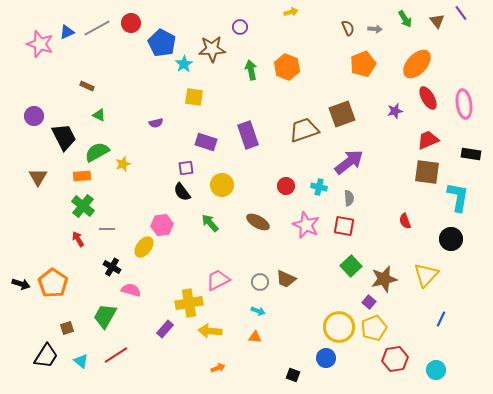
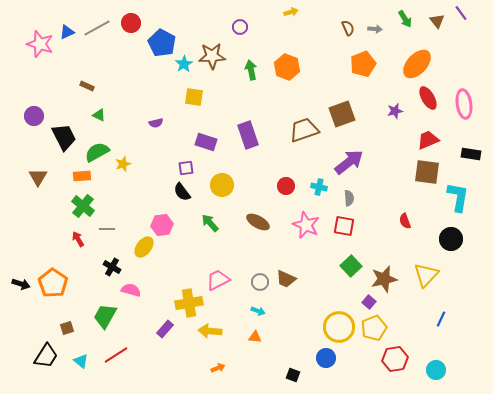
brown star at (212, 49): moved 7 px down
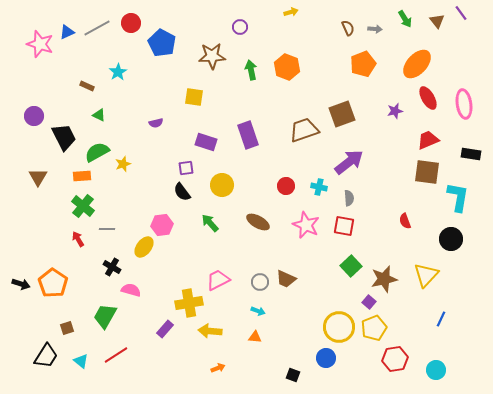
cyan star at (184, 64): moved 66 px left, 8 px down
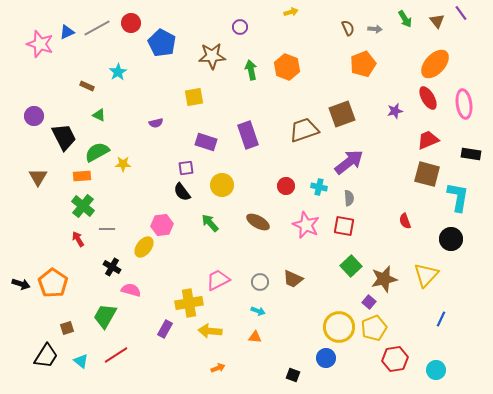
orange ellipse at (417, 64): moved 18 px right
yellow square at (194, 97): rotated 18 degrees counterclockwise
yellow star at (123, 164): rotated 21 degrees clockwise
brown square at (427, 172): moved 2 px down; rotated 8 degrees clockwise
brown trapezoid at (286, 279): moved 7 px right
purple rectangle at (165, 329): rotated 12 degrees counterclockwise
